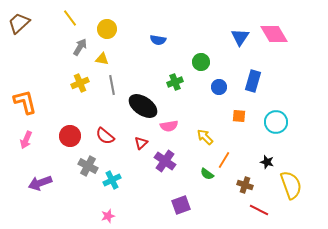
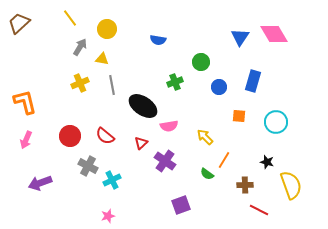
brown cross: rotated 21 degrees counterclockwise
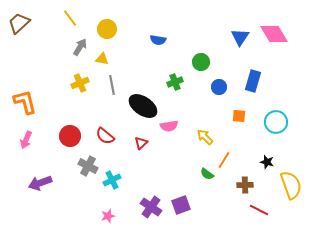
purple cross: moved 14 px left, 46 px down
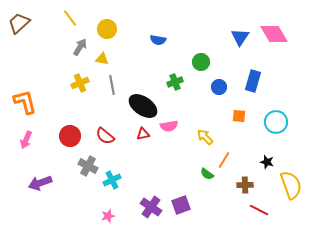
red triangle: moved 2 px right, 9 px up; rotated 32 degrees clockwise
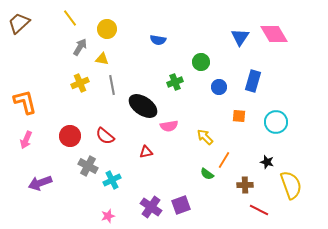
red triangle: moved 3 px right, 18 px down
